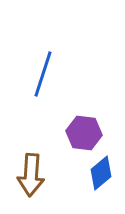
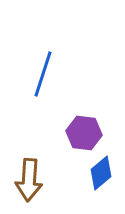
brown arrow: moved 2 px left, 5 px down
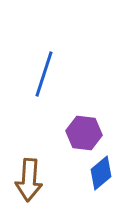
blue line: moved 1 px right
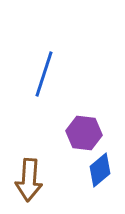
blue diamond: moved 1 px left, 3 px up
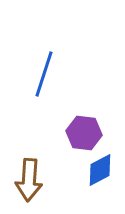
blue diamond: rotated 12 degrees clockwise
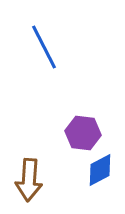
blue line: moved 27 px up; rotated 45 degrees counterclockwise
purple hexagon: moved 1 px left
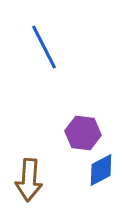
blue diamond: moved 1 px right
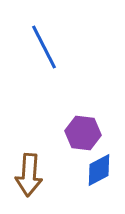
blue diamond: moved 2 px left
brown arrow: moved 5 px up
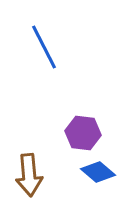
blue diamond: moved 1 px left, 2 px down; rotated 68 degrees clockwise
brown arrow: rotated 9 degrees counterclockwise
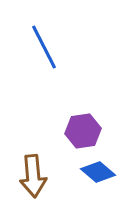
purple hexagon: moved 2 px up; rotated 16 degrees counterclockwise
brown arrow: moved 4 px right, 1 px down
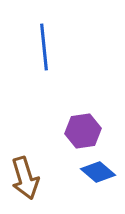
blue line: rotated 21 degrees clockwise
brown arrow: moved 8 px left, 2 px down; rotated 12 degrees counterclockwise
